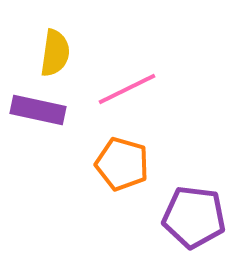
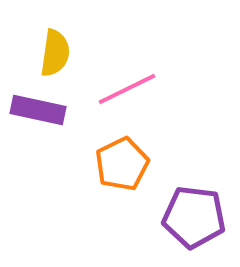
orange pentagon: rotated 30 degrees clockwise
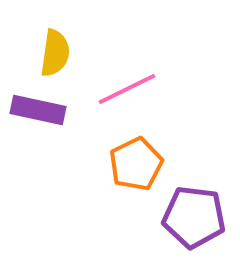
orange pentagon: moved 14 px right
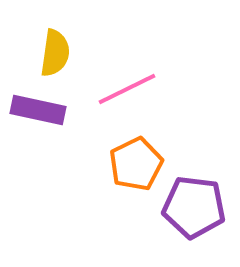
purple pentagon: moved 10 px up
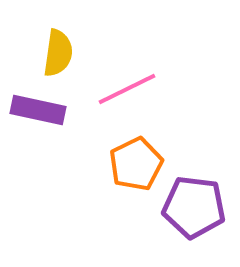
yellow semicircle: moved 3 px right
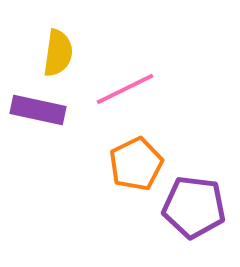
pink line: moved 2 px left
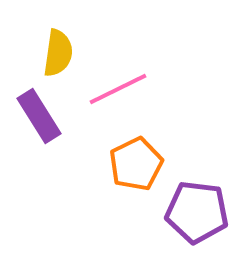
pink line: moved 7 px left
purple rectangle: moved 1 px right, 6 px down; rotated 46 degrees clockwise
purple pentagon: moved 3 px right, 5 px down
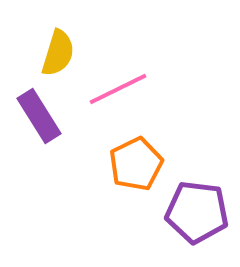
yellow semicircle: rotated 9 degrees clockwise
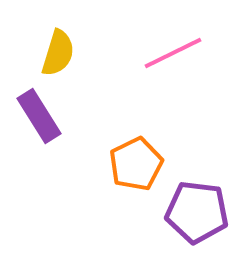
pink line: moved 55 px right, 36 px up
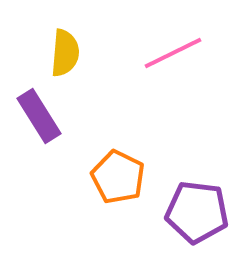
yellow semicircle: moved 7 px right; rotated 12 degrees counterclockwise
orange pentagon: moved 18 px left, 13 px down; rotated 20 degrees counterclockwise
